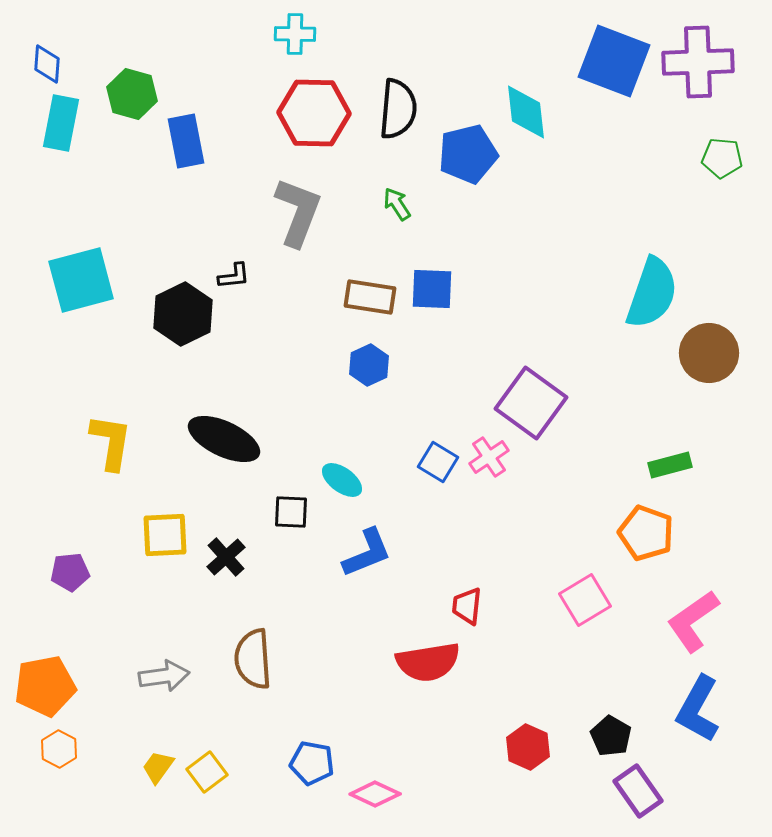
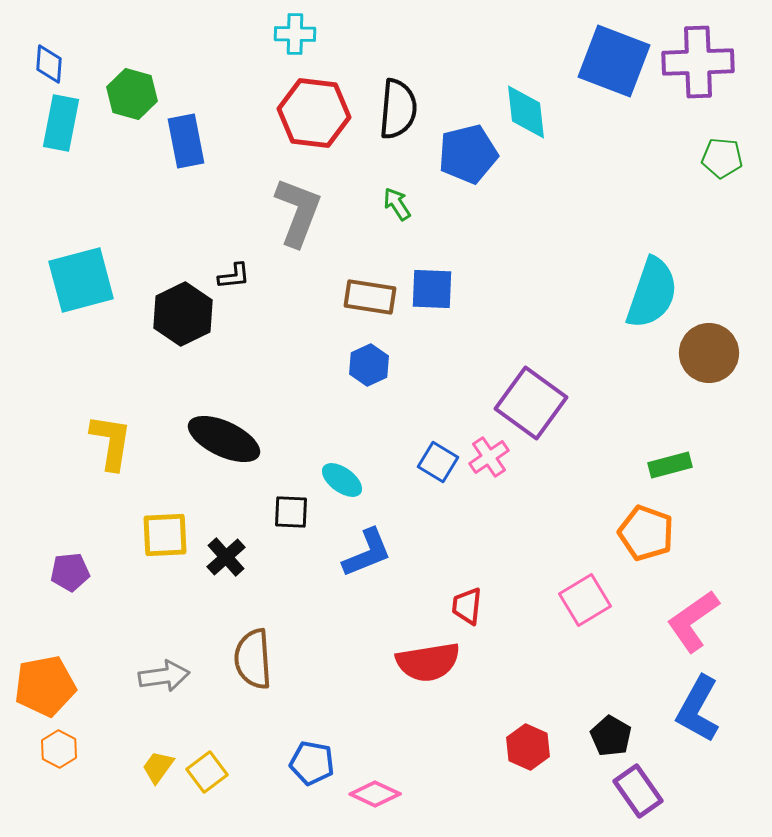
blue diamond at (47, 64): moved 2 px right
red hexagon at (314, 113): rotated 6 degrees clockwise
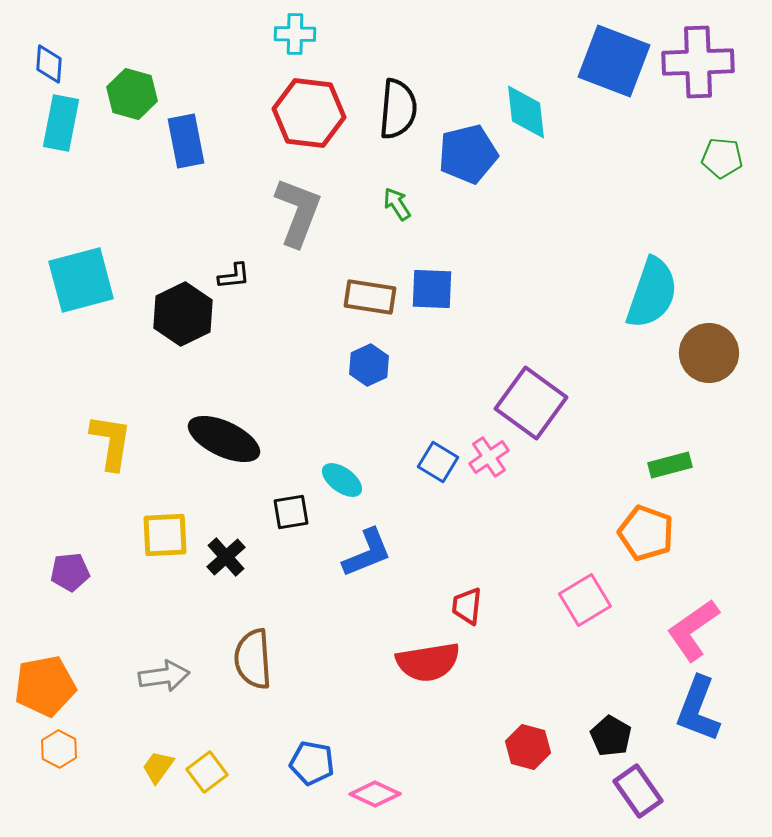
red hexagon at (314, 113): moved 5 px left
black square at (291, 512): rotated 12 degrees counterclockwise
pink L-shape at (693, 621): moved 9 px down
blue L-shape at (698, 709): rotated 8 degrees counterclockwise
red hexagon at (528, 747): rotated 9 degrees counterclockwise
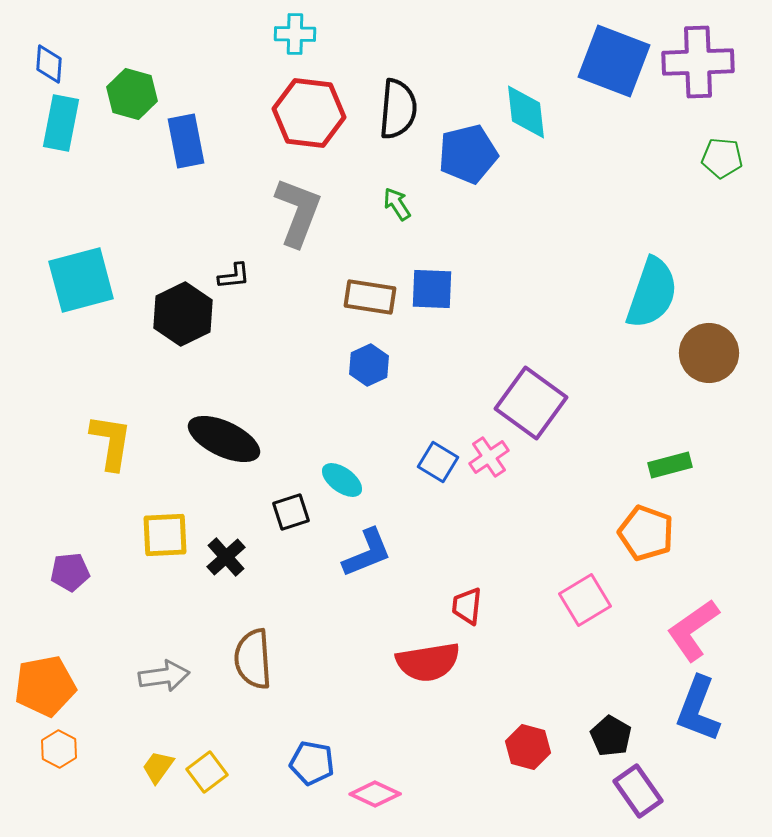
black square at (291, 512): rotated 9 degrees counterclockwise
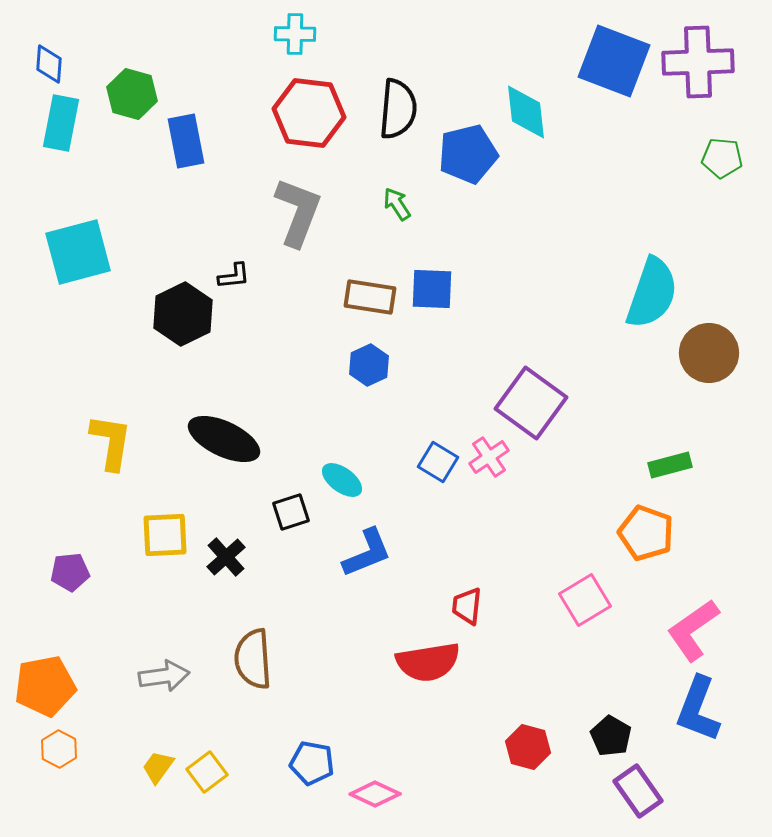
cyan square at (81, 280): moved 3 px left, 28 px up
